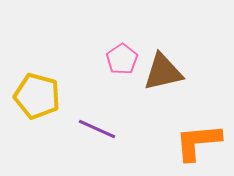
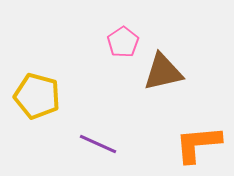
pink pentagon: moved 1 px right, 17 px up
purple line: moved 1 px right, 15 px down
orange L-shape: moved 2 px down
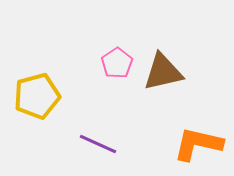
pink pentagon: moved 6 px left, 21 px down
yellow pentagon: rotated 30 degrees counterclockwise
orange L-shape: rotated 18 degrees clockwise
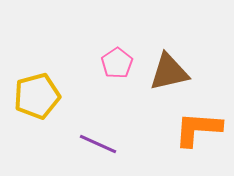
brown triangle: moved 6 px right
orange L-shape: moved 15 px up; rotated 9 degrees counterclockwise
